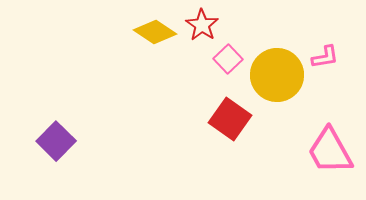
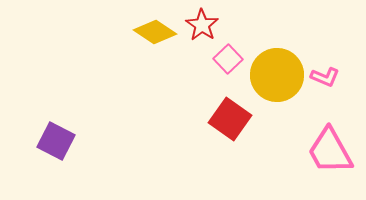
pink L-shape: moved 20 px down; rotated 32 degrees clockwise
purple square: rotated 18 degrees counterclockwise
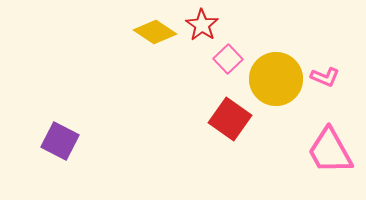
yellow circle: moved 1 px left, 4 px down
purple square: moved 4 px right
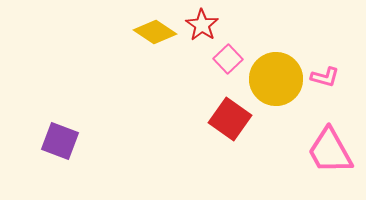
pink L-shape: rotated 8 degrees counterclockwise
purple square: rotated 6 degrees counterclockwise
